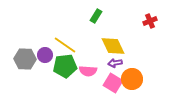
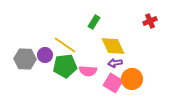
green rectangle: moved 2 px left, 6 px down
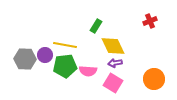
green rectangle: moved 2 px right, 4 px down
yellow line: rotated 25 degrees counterclockwise
orange circle: moved 22 px right
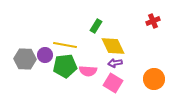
red cross: moved 3 px right
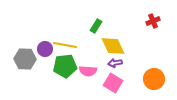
purple circle: moved 6 px up
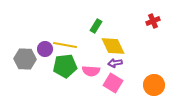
pink semicircle: moved 3 px right
orange circle: moved 6 px down
